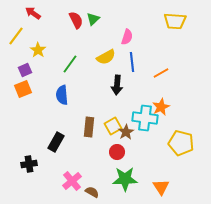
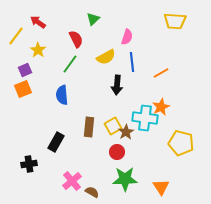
red arrow: moved 5 px right, 9 px down
red semicircle: moved 19 px down
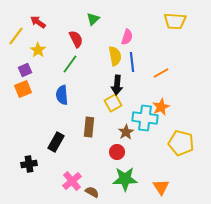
yellow semicircle: moved 9 px right, 1 px up; rotated 72 degrees counterclockwise
yellow square: moved 23 px up
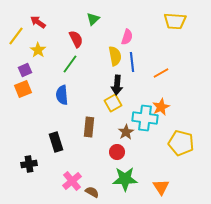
black rectangle: rotated 48 degrees counterclockwise
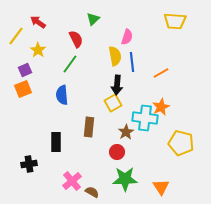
black rectangle: rotated 18 degrees clockwise
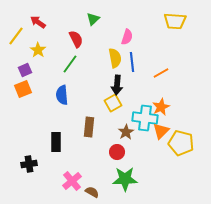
yellow semicircle: moved 2 px down
orange triangle: moved 56 px up; rotated 18 degrees clockwise
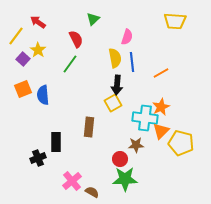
purple square: moved 2 px left, 11 px up; rotated 24 degrees counterclockwise
blue semicircle: moved 19 px left
brown star: moved 10 px right, 13 px down; rotated 28 degrees clockwise
red circle: moved 3 px right, 7 px down
black cross: moved 9 px right, 6 px up; rotated 14 degrees counterclockwise
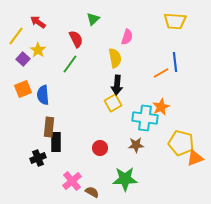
blue line: moved 43 px right
brown rectangle: moved 40 px left
orange triangle: moved 34 px right, 27 px down; rotated 24 degrees clockwise
red circle: moved 20 px left, 11 px up
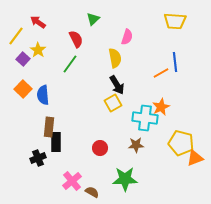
black arrow: rotated 36 degrees counterclockwise
orange square: rotated 24 degrees counterclockwise
